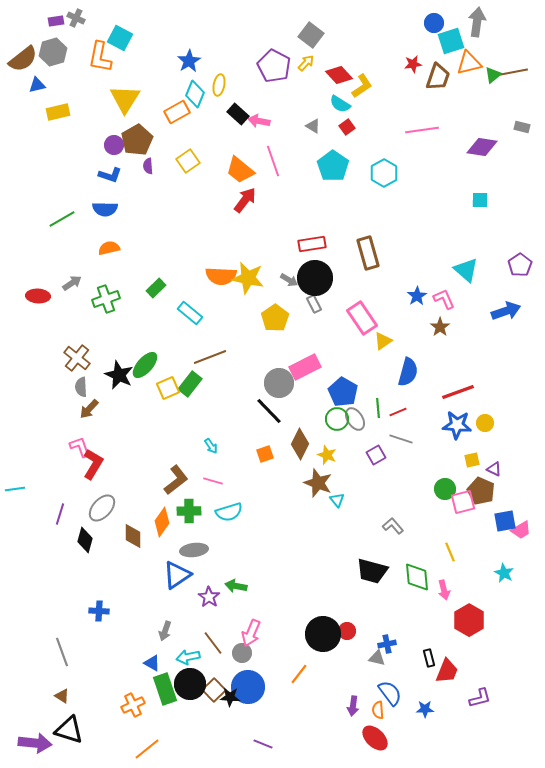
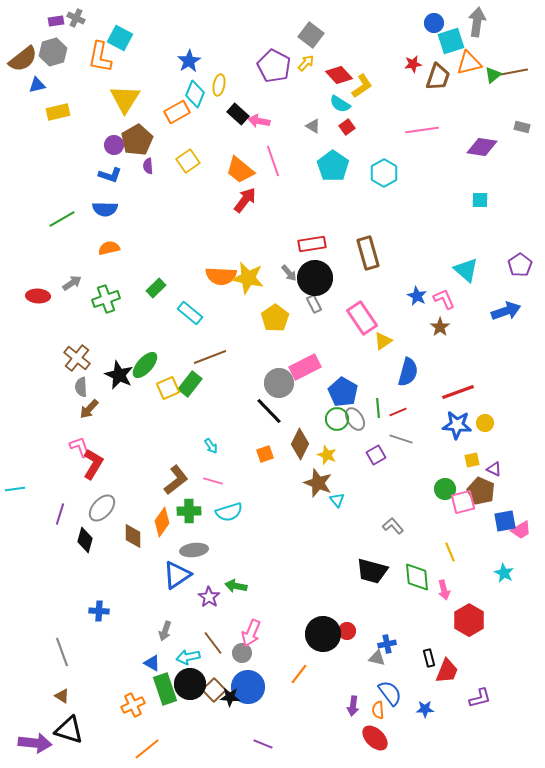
gray arrow at (289, 280): moved 7 px up; rotated 18 degrees clockwise
blue star at (417, 296): rotated 12 degrees counterclockwise
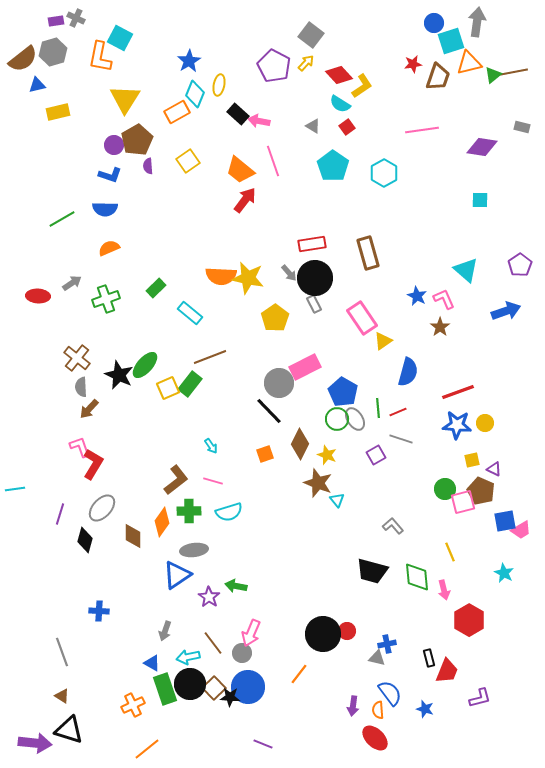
orange semicircle at (109, 248): rotated 10 degrees counterclockwise
brown square at (214, 690): moved 2 px up
blue star at (425, 709): rotated 18 degrees clockwise
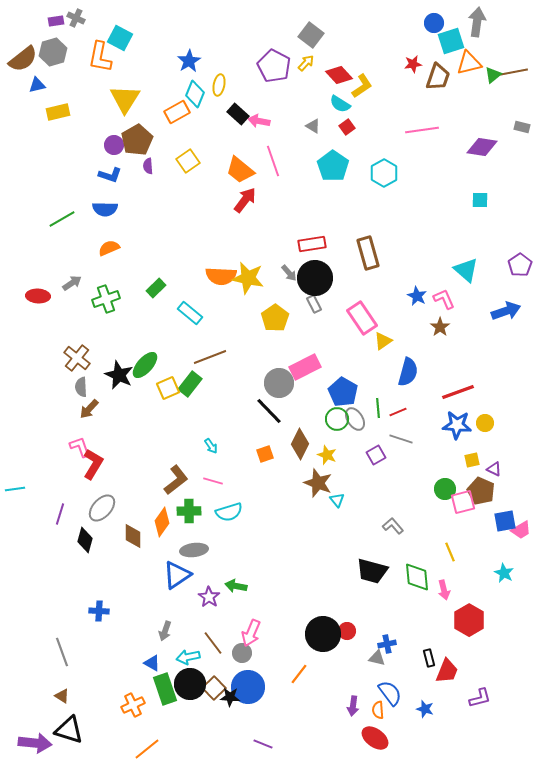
red ellipse at (375, 738): rotated 8 degrees counterclockwise
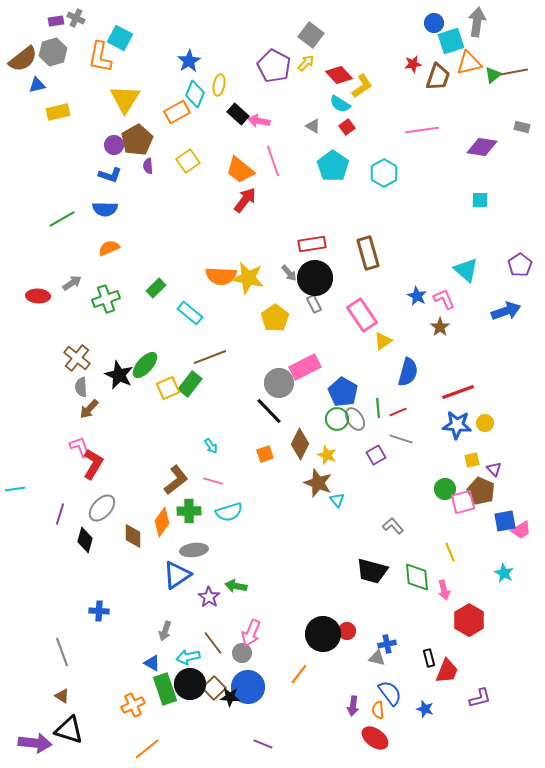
pink rectangle at (362, 318): moved 3 px up
purple triangle at (494, 469): rotated 21 degrees clockwise
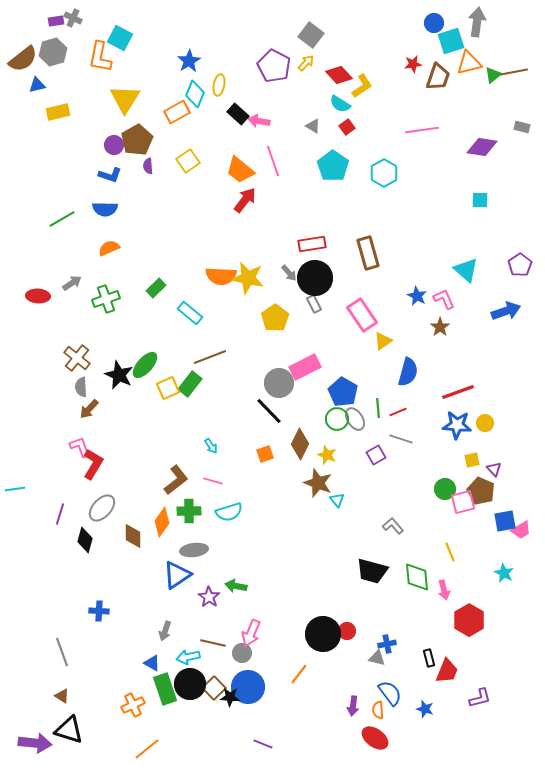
gray cross at (76, 18): moved 3 px left
brown line at (213, 643): rotated 40 degrees counterclockwise
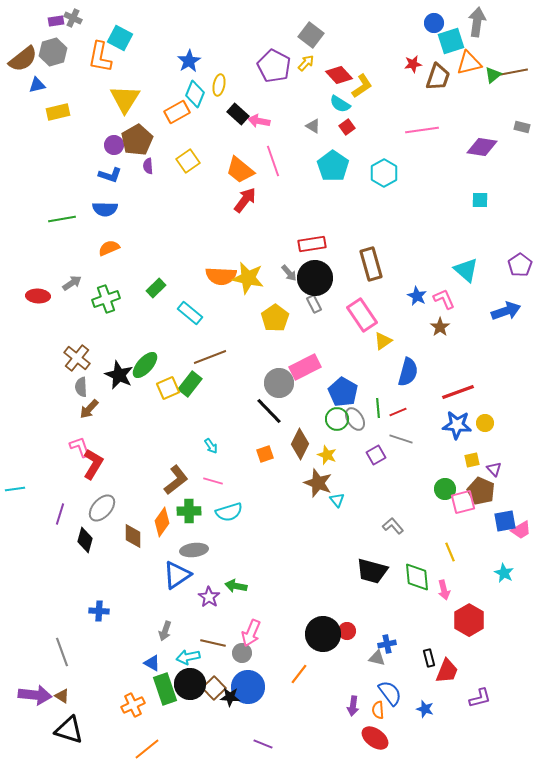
green line at (62, 219): rotated 20 degrees clockwise
brown rectangle at (368, 253): moved 3 px right, 11 px down
purple arrow at (35, 743): moved 48 px up
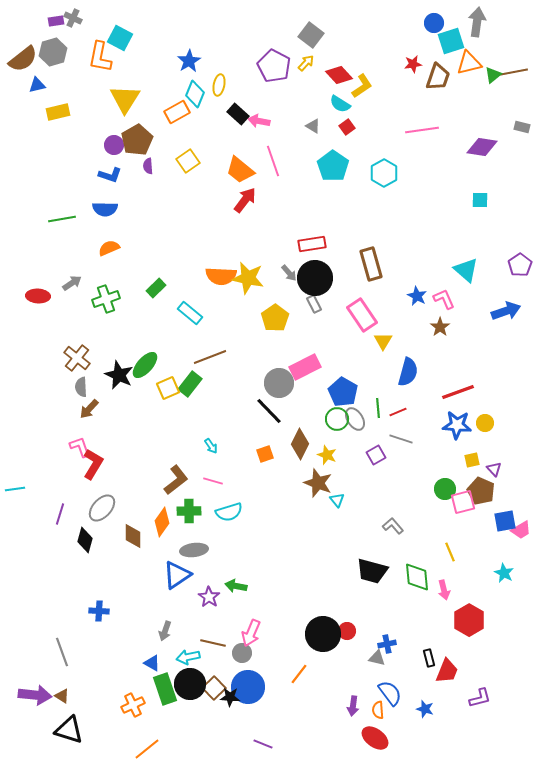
yellow triangle at (383, 341): rotated 24 degrees counterclockwise
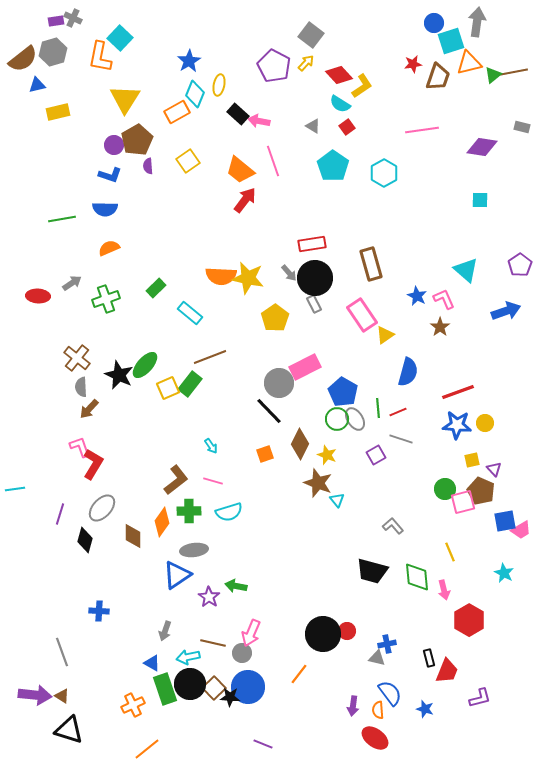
cyan square at (120, 38): rotated 15 degrees clockwise
yellow triangle at (383, 341): moved 2 px right, 6 px up; rotated 24 degrees clockwise
